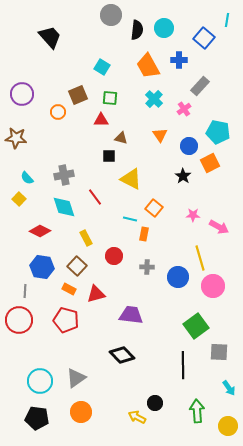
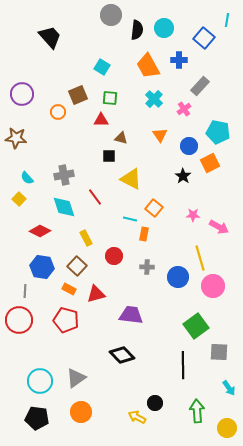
yellow circle at (228, 426): moved 1 px left, 2 px down
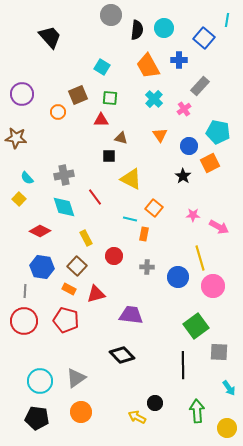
red circle at (19, 320): moved 5 px right, 1 px down
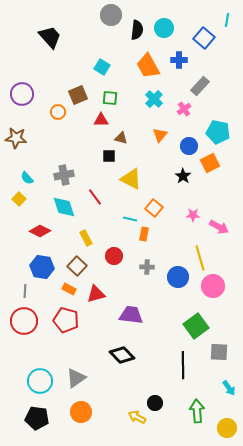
orange triangle at (160, 135): rotated 14 degrees clockwise
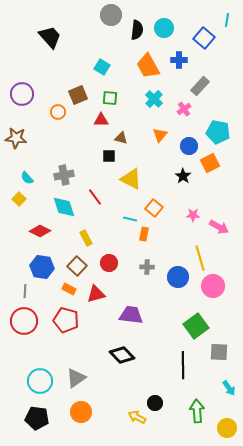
red circle at (114, 256): moved 5 px left, 7 px down
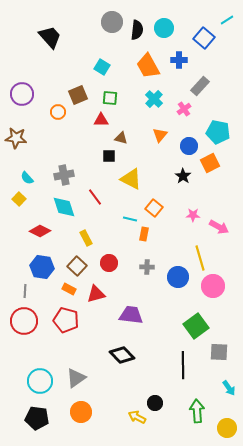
gray circle at (111, 15): moved 1 px right, 7 px down
cyan line at (227, 20): rotated 48 degrees clockwise
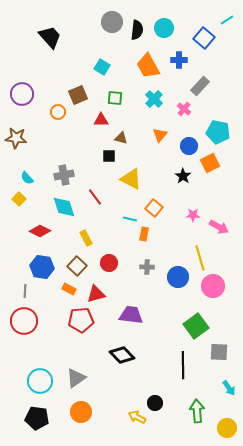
green square at (110, 98): moved 5 px right
pink cross at (184, 109): rotated 16 degrees counterclockwise
red pentagon at (66, 320): moved 15 px right; rotated 20 degrees counterclockwise
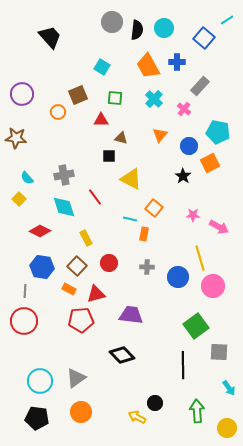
blue cross at (179, 60): moved 2 px left, 2 px down
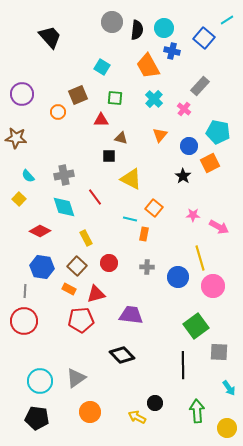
blue cross at (177, 62): moved 5 px left, 11 px up; rotated 14 degrees clockwise
cyan semicircle at (27, 178): moved 1 px right, 2 px up
orange circle at (81, 412): moved 9 px right
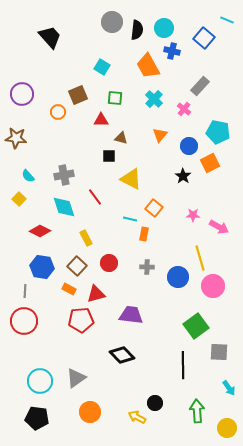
cyan line at (227, 20): rotated 56 degrees clockwise
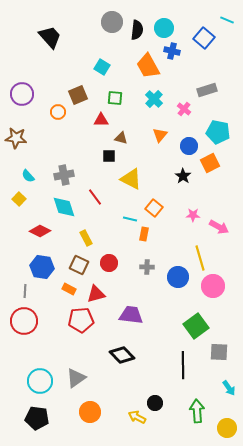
gray rectangle at (200, 86): moved 7 px right, 4 px down; rotated 30 degrees clockwise
brown square at (77, 266): moved 2 px right, 1 px up; rotated 18 degrees counterclockwise
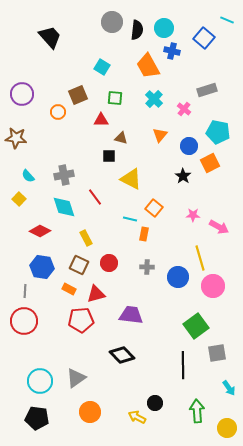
gray square at (219, 352): moved 2 px left, 1 px down; rotated 12 degrees counterclockwise
